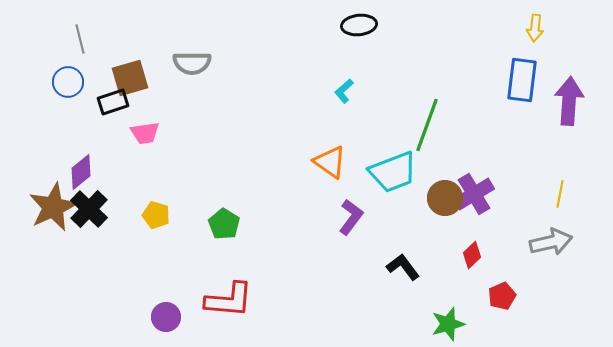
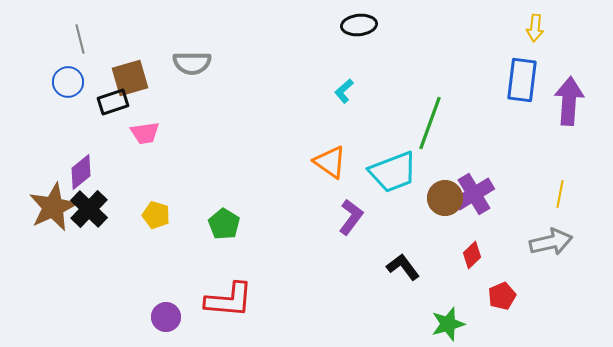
green line: moved 3 px right, 2 px up
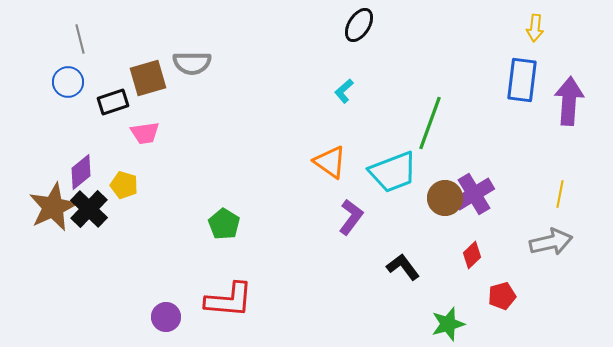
black ellipse: rotated 52 degrees counterclockwise
brown square: moved 18 px right
yellow pentagon: moved 32 px left, 30 px up
red pentagon: rotated 8 degrees clockwise
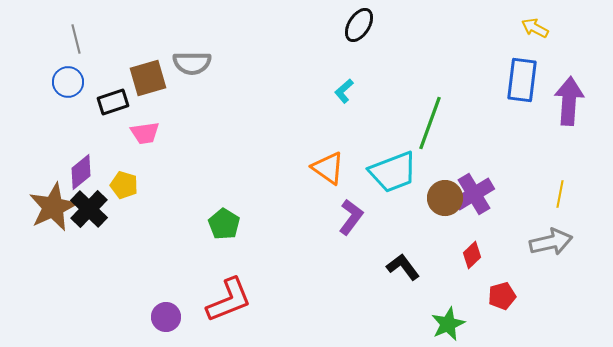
yellow arrow: rotated 112 degrees clockwise
gray line: moved 4 px left
orange triangle: moved 2 px left, 6 px down
red L-shape: rotated 27 degrees counterclockwise
green star: rotated 8 degrees counterclockwise
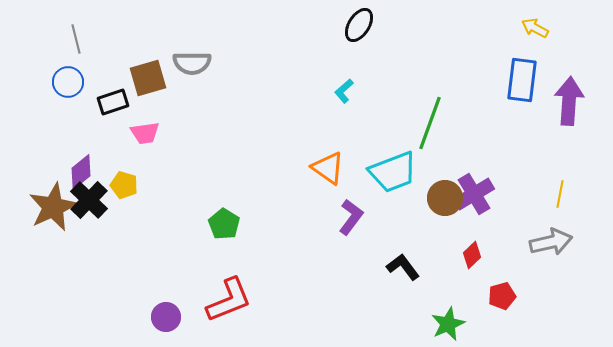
black cross: moved 9 px up
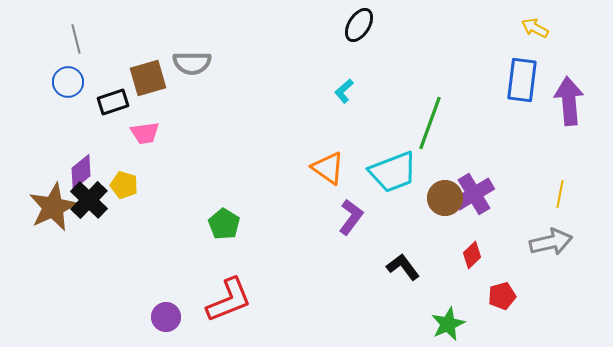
purple arrow: rotated 9 degrees counterclockwise
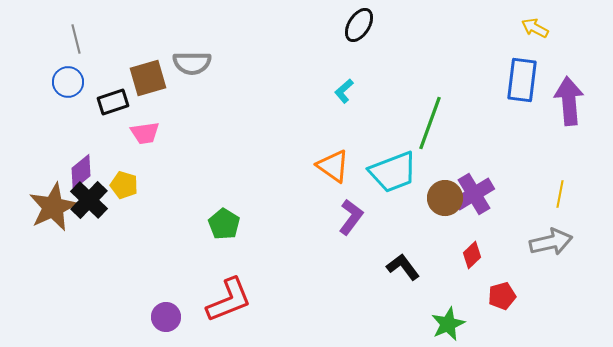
orange triangle: moved 5 px right, 2 px up
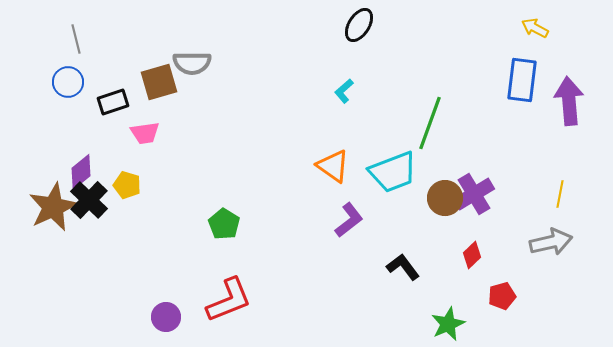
brown square: moved 11 px right, 4 px down
yellow pentagon: moved 3 px right
purple L-shape: moved 2 px left, 3 px down; rotated 15 degrees clockwise
